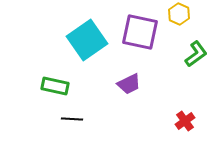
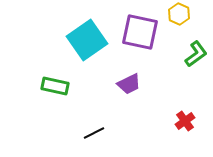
black line: moved 22 px right, 14 px down; rotated 30 degrees counterclockwise
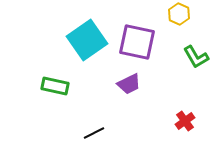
purple square: moved 3 px left, 10 px down
green L-shape: moved 3 px down; rotated 96 degrees clockwise
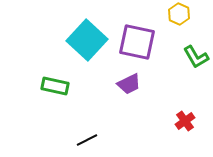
cyan square: rotated 12 degrees counterclockwise
black line: moved 7 px left, 7 px down
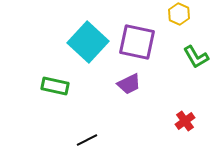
cyan square: moved 1 px right, 2 px down
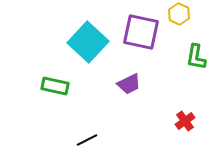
purple square: moved 4 px right, 10 px up
green L-shape: rotated 40 degrees clockwise
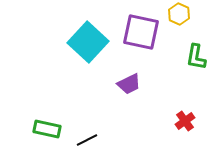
green rectangle: moved 8 px left, 43 px down
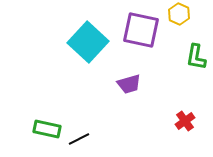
purple square: moved 2 px up
purple trapezoid: rotated 10 degrees clockwise
black line: moved 8 px left, 1 px up
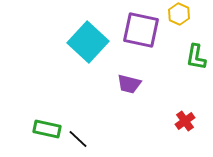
purple trapezoid: rotated 30 degrees clockwise
black line: moved 1 px left; rotated 70 degrees clockwise
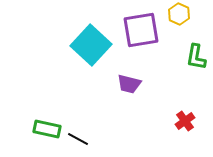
purple square: rotated 21 degrees counterclockwise
cyan square: moved 3 px right, 3 px down
black line: rotated 15 degrees counterclockwise
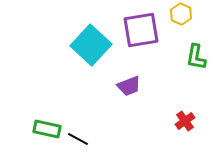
yellow hexagon: moved 2 px right
purple trapezoid: moved 2 px down; rotated 35 degrees counterclockwise
